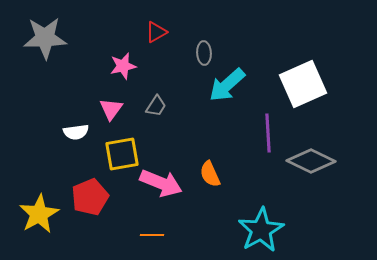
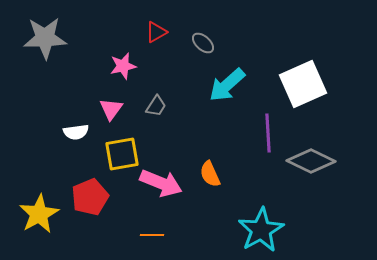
gray ellipse: moved 1 px left, 10 px up; rotated 45 degrees counterclockwise
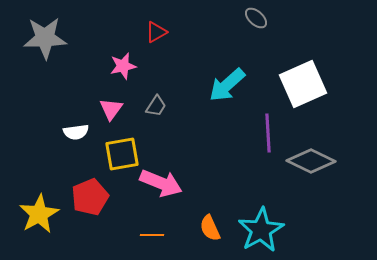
gray ellipse: moved 53 px right, 25 px up
orange semicircle: moved 54 px down
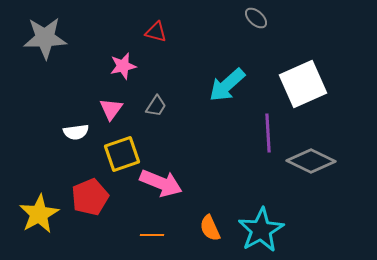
red triangle: rotated 45 degrees clockwise
yellow square: rotated 9 degrees counterclockwise
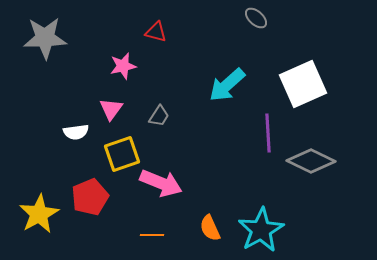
gray trapezoid: moved 3 px right, 10 px down
